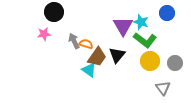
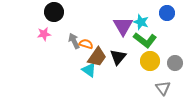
black triangle: moved 1 px right, 2 px down
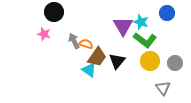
pink star: rotated 24 degrees clockwise
black triangle: moved 1 px left, 4 px down
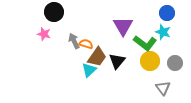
cyan star: moved 22 px right, 10 px down
green L-shape: moved 3 px down
cyan triangle: rotated 42 degrees clockwise
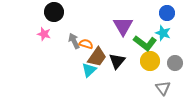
cyan star: moved 1 px down
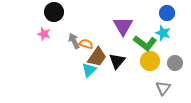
gray triangle: rotated 14 degrees clockwise
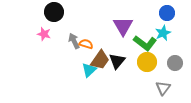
cyan star: rotated 28 degrees clockwise
brown trapezoid: moved 3 px right, 3 px down
yellow circle: moved 3 px left, 1 px down
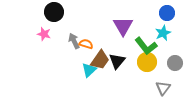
green L-shape: moved 1 px right, 3 px down; rotated 15 degrees clockwise
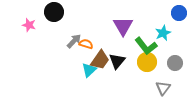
blue circle: moved 12 px right
pink star: moved 15 px left, 9 px up
gray arrow: rotated 70 degrees clockwise
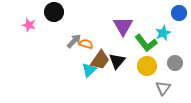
green L-shape: moved 3 px up
yellow circle: moved 4 px down
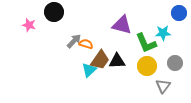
purple triangle: moved 1 px left, 1 px up; rotated 45 degrees counterclockwise
cyan star: rotated 21 degrees clockwise
green L-shape: rotated 15 degrees clockwise
black triangle: rotated 48 degrees clockwise
gray triangle: moved 2 px up
